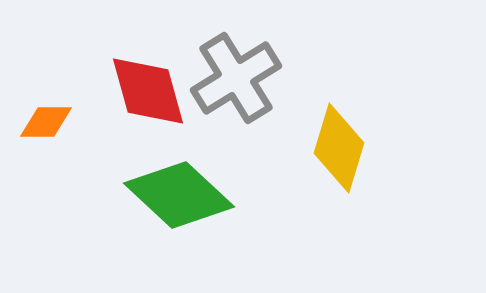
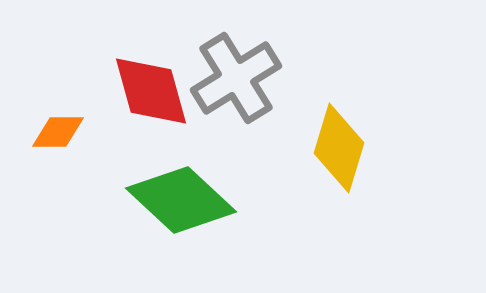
red diamond: moved 3 px right
orange diamond: moved 12 px right, 10 px down
green diamond: moved 2 px right, 5 px down
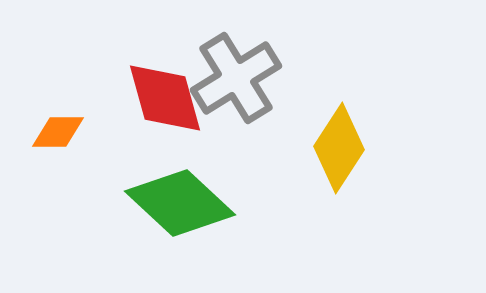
red diamond: moved 14 px right, 7 px down
yellow diamond: rotated 16 degrees clockwise
green diamond: moved 1 px left, 3 px down
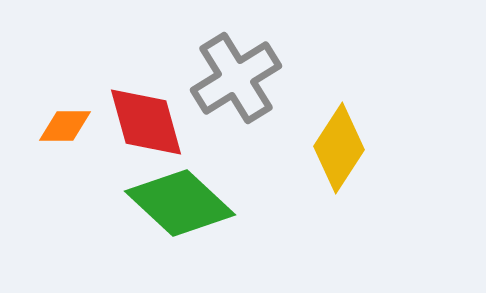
red diamond: moved 19 px left, 24 px down
orange diamond: moved 7 px right, 6 px up
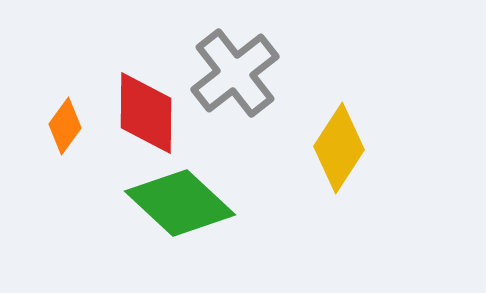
gray cross: moved 1 px left, 5 px up; rotated 6 degrees counterclockwise
red diamond: moved 9 px up; rotated 16 degrees clockwise
orange diamond: rotated 54 degrees counterclockwise
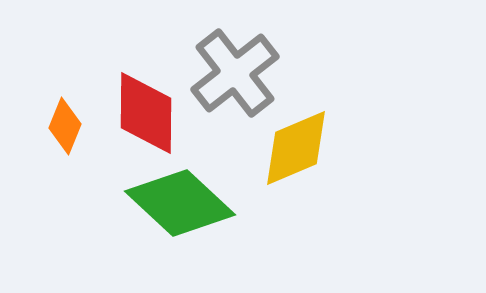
orange diamond: rotated 14 degrees counterclockwise
yellow diamond: moved 43 px left; rotated 34 degrees clockwise
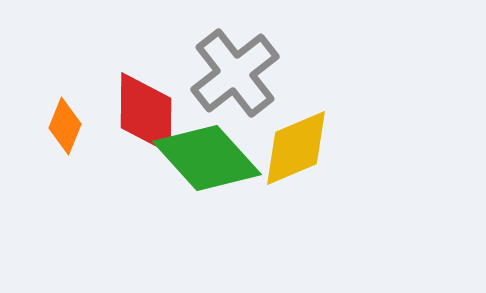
green diamond: moved 27 px right, 45 px up; rotated 5 degrees clockwise
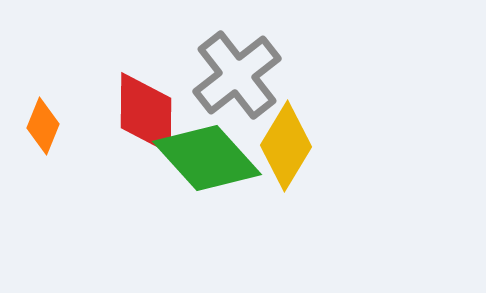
gray cross: moved 2 px right, 2 px down
orange diamond: moved 22 px left
yellow diamond: moved 10 px left, 2 px up; rotated 36 degrees counterclockwise
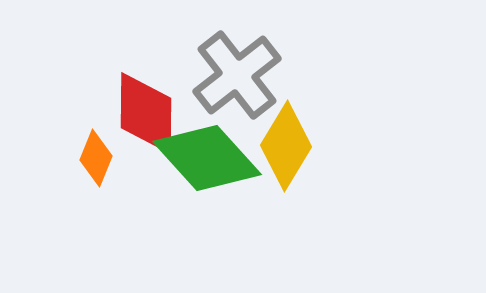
orange diamond: moved 53 px right, 32 px down
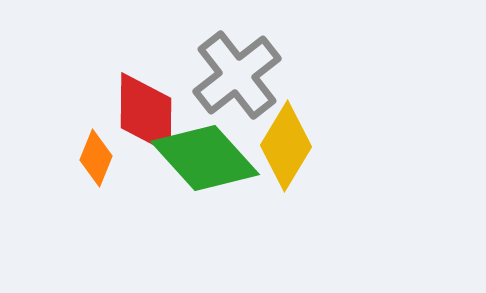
green diamond: moved 2 px left
